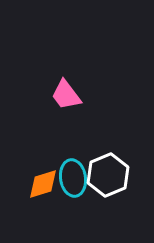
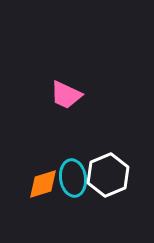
pink trapezoid: rotated 28 degrees counterclockwise
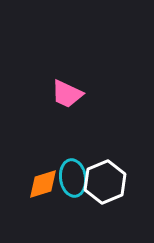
pink trapezoid: moved 1 px right, 1 px up
white hexagon: moved 3 px left, 7 px down
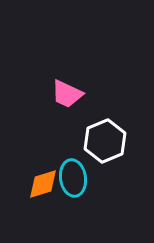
white hexagon: moved 41 px up
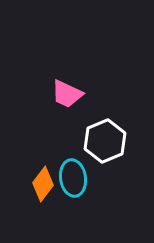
orange diamond: rotated 36 degrees counterclockwise
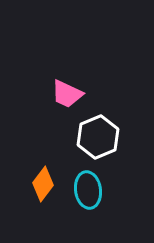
white hexagon: moved 7 px left, 4 px up
cyan ellipse: moved 15 px right, 12 px down
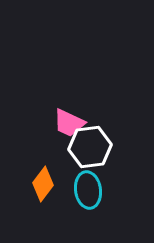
pink trapezoid: moved 2 px right, 29 px down
white hexagon: moved 8 px left, 10 px down; rotated 15 degrees clockwise
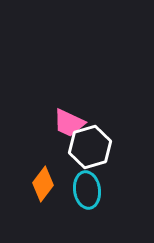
white hexagon: rotated 9 degrees counterclockwise
cyan ellipse: moved 1 px left
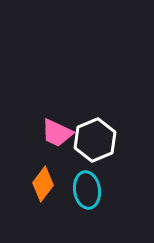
pink trapezoid: moved 12 px left, 10 px down
white hexagon: moved 5 px right, 7 px up; rotated 6 degrees counterclockwise
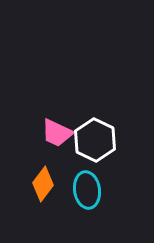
white hexagon: rotated 12 degrees counterclockwise
